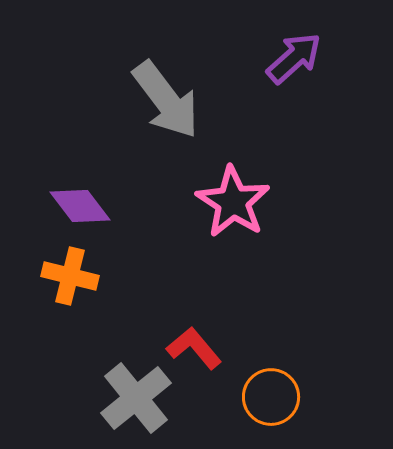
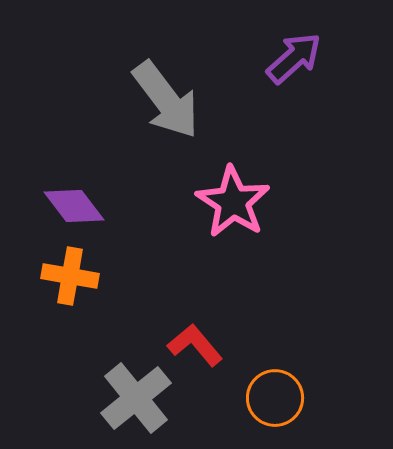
purple diamond: moved 6 px left
orange cross: rotated 4 degrees counterclockwise
red L-shape: moved 1 px right, 3 px up
orange circle: moved 4 px right, 1 px down
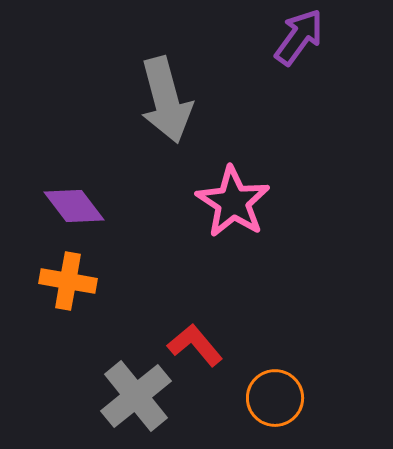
purple arrow: moved 5 px right, 21 px up; rotated 12 degrees counterclockwise
gray arrow: rotated 22 degrees clockwise
orange cross: moved 2 px left, 5 px down
gray cross: moved 2 px up
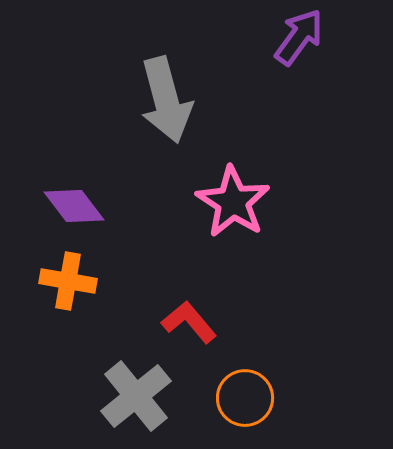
red L-shape: moved 6 px left, 23 px up
orange circle: moved 30 px left
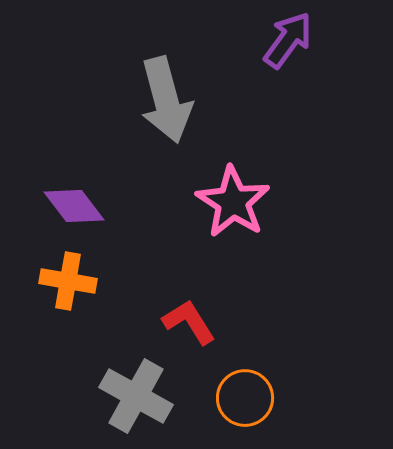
purple arrow: moved 11 px left, 3 px down
red L-shape: rotated 8 degrees clockwise
gray cross: rotated 22 degrees counterclockwise
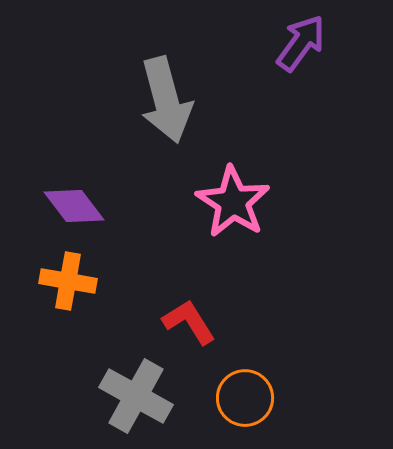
purple arrow: moved 13 px right, 3 px down
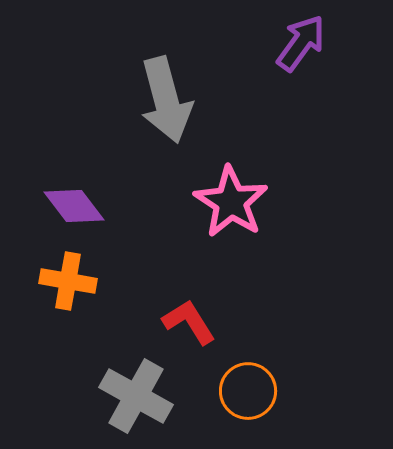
pink star: moved 2 px left
orange circle: moved 3 px right, 7 px up
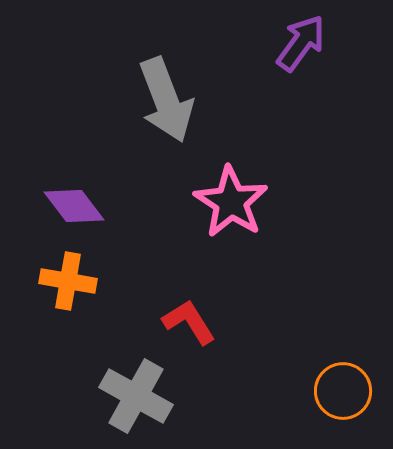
gray arrow: rotated 6 degrees counterclockwise
orange circle: moved 95 px right
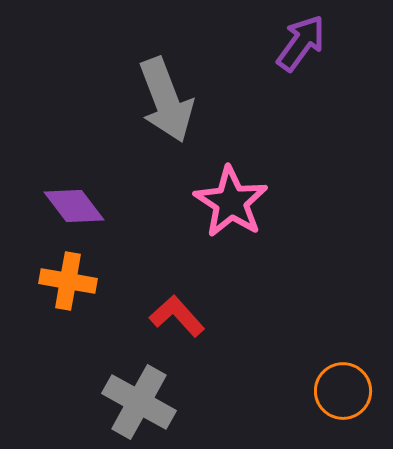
red L-shape: moved 12 px left, 6 px up; rotated 10 degrees counterclockwise
gray cross: moved 3 px right, 6 px down
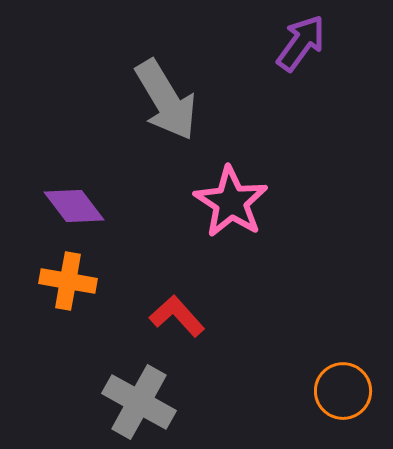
gray arrow: rotated 10 degrees counterclockwise
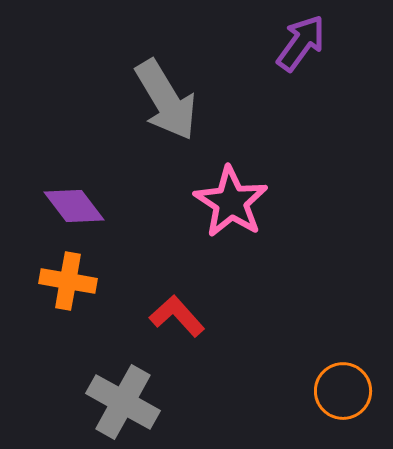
gray cross: moved 16 px left
